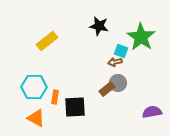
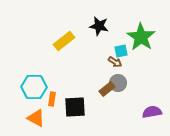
yellow rectangle: moved 17 px right
cyan square: rotated 32 degrees counterclockwise
brown arrow: rotated 136 degrees counterclockwise
orange rectangle: moved 3 px left, 2 px down
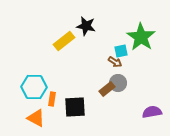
black star: moved 13 px left
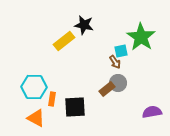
black star: moved 2 px left, 1 px up
brown arrow: rotated 24 degrees clockwise
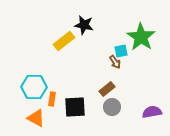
gray circle: moved 6 px left, 24 px down
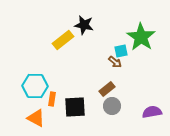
yellow rectangle: moved 1 px left, 1 px up
brown arrow: rotated 16 degrees counterclockwise
cyan hexagon: moved 1 px right, 1 px up
gray circle: moved 1 px up
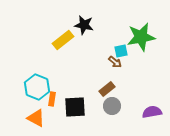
green star: rotated 28 degrees clockwise
cyan hexagon: moved 2 px right, 1 px down; rotated 20 degrees clockwise
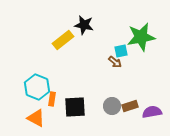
brown rectangle: moved 23 px right, 17 px down; rotated 21 degrees clockwise
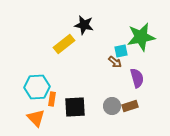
yellow rectangle: moved 1 px right, 4 px down
cyan hexagon: rotated 25 degrees counterclockwise
purple semicircle: moved 15 px left, 34 px up; rotated 84 degrees clockwise
orange triangle: rotated 18 degrees clockwise
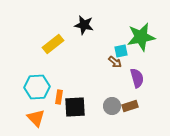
yellow rectangle: moved 11 px left
orange rectangle: moved 7 px right, 2 px up
